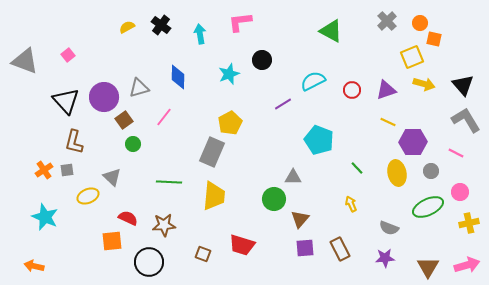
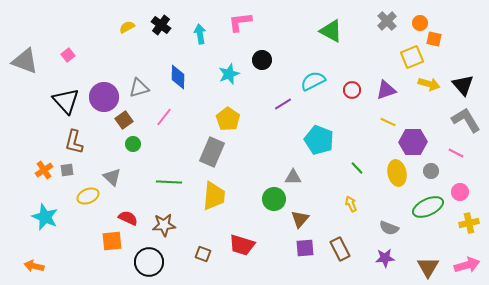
yellow arrow at (424, 84): moved 5 px right
yellow pentagon at (230, 123): moved 2 px left, 4 px up; rotated 10 degrees counterclockwise
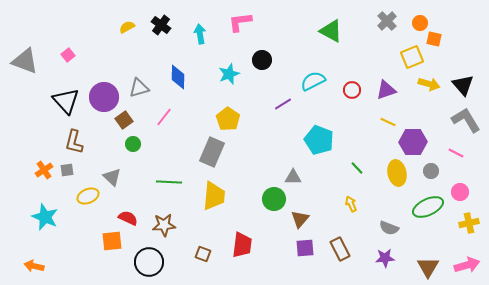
red trapezoid at (242, 245): rotated 100 degrees counterclockwise
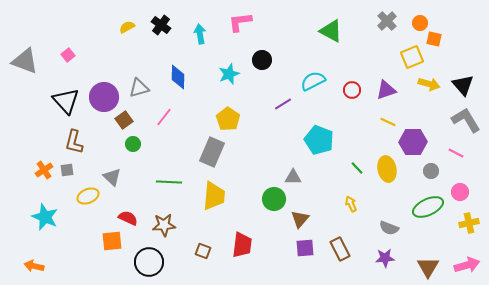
yellow ellipse at (397, 173): moved 10 px left, 4 px up
brown square at (203, 254): moved 3 px up
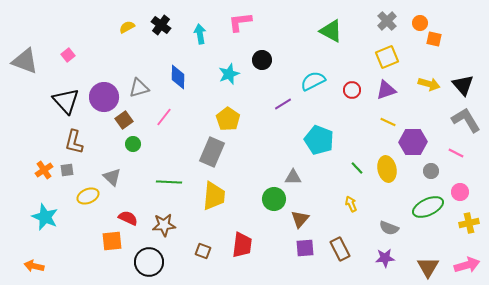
yellow square at (412, 57): moved 25 px left
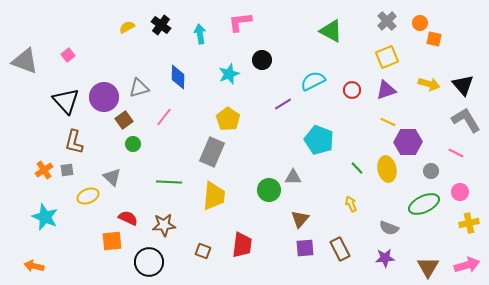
purple hexagon at (413, 142): moved 5 px left
green circle at (274, 199): moved 5 px left, 9 px up
green ellipse at (428, 207): moved 4 px left, 3 px up
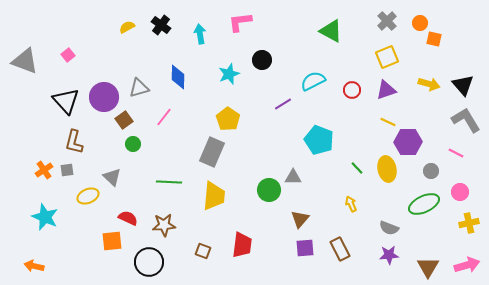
purple star at (385, 258): moved 4 px right, 3 px up
